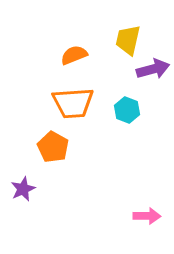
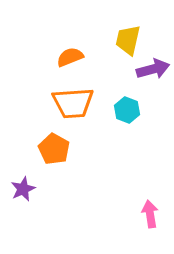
orange semicircle: moved 4 px left, 2 px down
orange pentagon: moved 1 px right, 2 px down
pink arrow: moved 3 px right, 2 px up; rotated 100 degrees counterclockwise
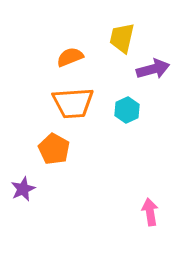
yellow trapezoid: moved 6 px left, 2 px up
cyan hexagon: rotated 15 degrees clockwise
pink arrow: moved 2 px up
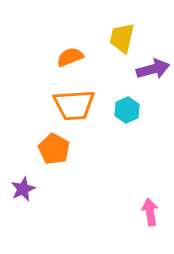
orange trapezoid: moved 1 px right, 2 px down
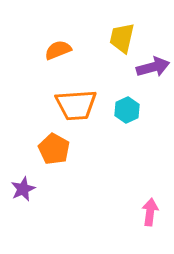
orange semicircle: moved 12 px left, 7 px up
purple arrow: moved 2 px up
orange trapezoid: moved 2 px right
pink arrow: rotated 16 degrees clockwise
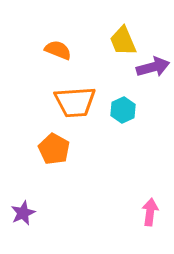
yellow trapezoid: moved 1 px right, 3 px down; rotated 36 degrees counterclockwise
orange semicircle: rotated 44 degrees clockwise
orange trapezoid: moved 1 px left, 3 px up
cyan hexagon: moved 4 px left
purple star: moved 24 px down
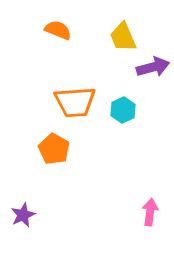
yellow trapezoid: moved 4 px up
orange semicircle: moved 20 px up
purple star: moved 2 px down
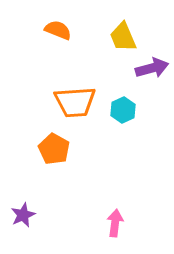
purple arrow: moved 1 px left, 1 px down
pink arrow: moved 35 px left, 11 px down
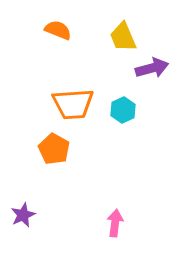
orange trapezoid: moved 2 px left, 2 px down
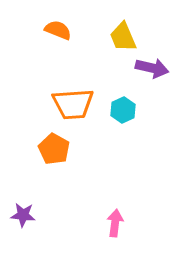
purple arrow: rotated 28 degrees clockwise
purple star: rotated 30 degrees clockwise
